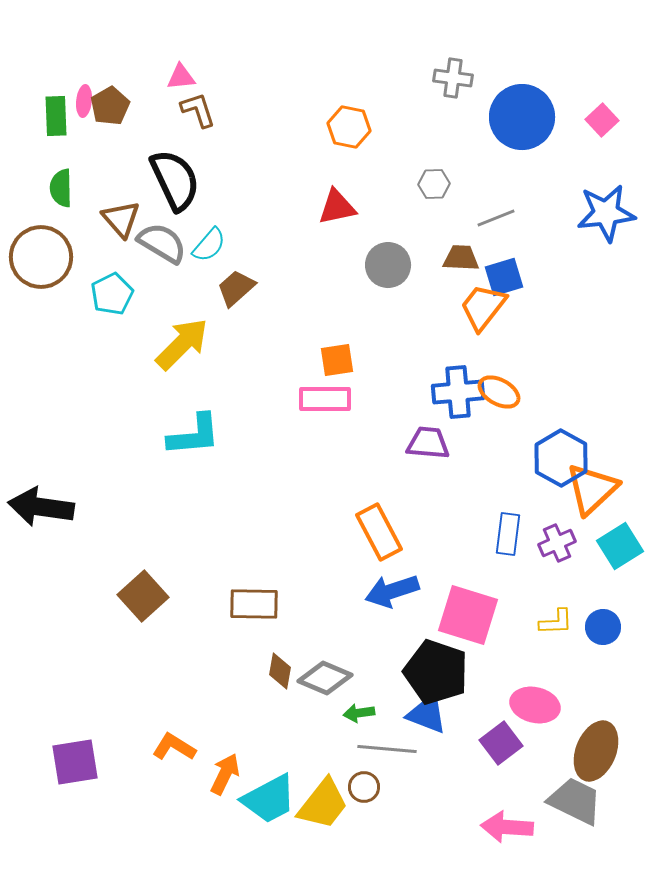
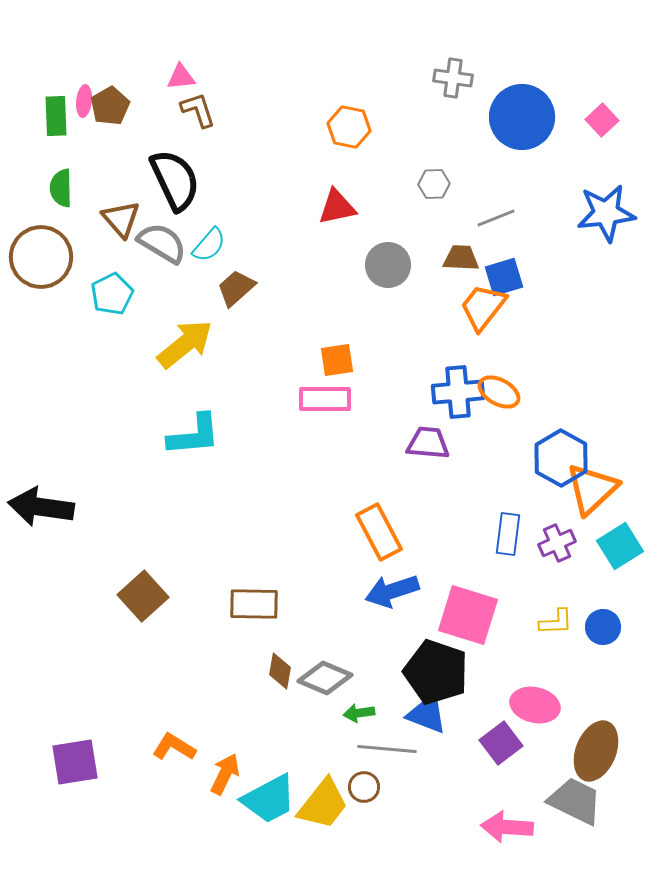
yellow arrow at (182, 344): moved 3 px right; rotated 6 degrees clockwise
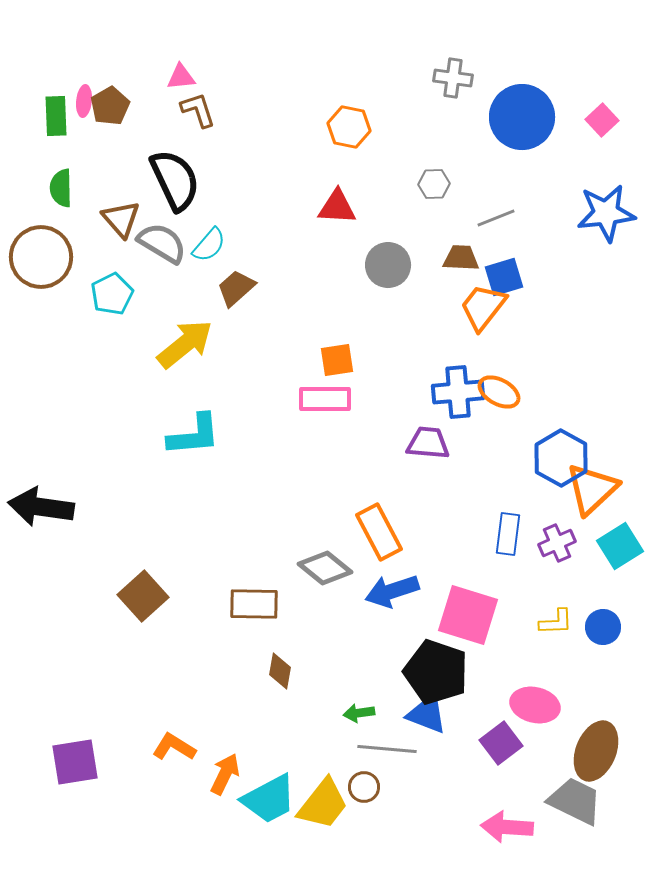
red triangle at (337, 207): rotated 15 degrees clockwise
gray diamond at (325, 678): moved 110 px up; rotated 16 degrees clockwise
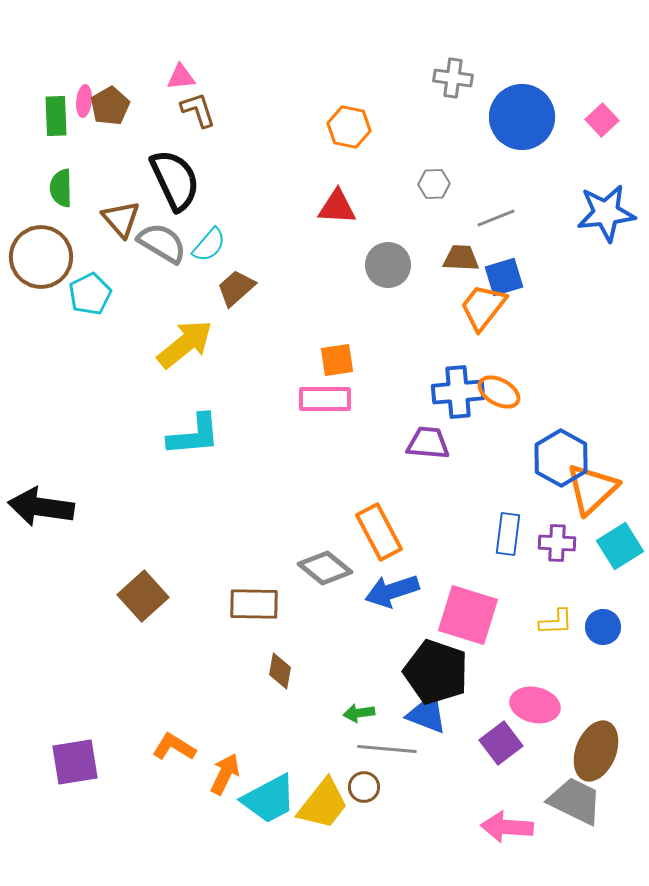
cyan pentagon at (112, 294): moved 22 px left
purple cross at (557, 543): rotated 27 degrees clockwise
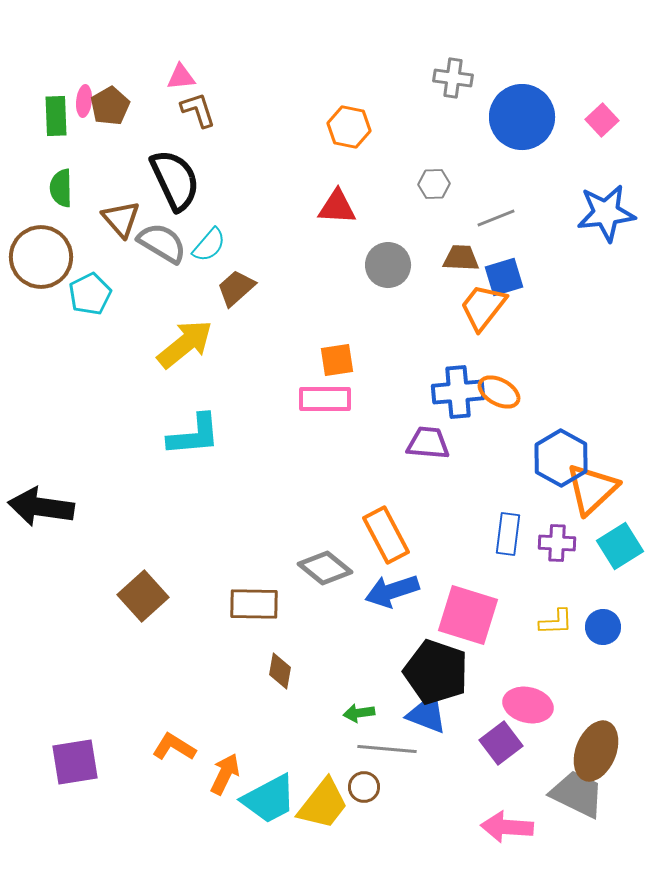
orange rectangle at (379, 532): moved 7 px right, 3 px down
pink ellipse at (535, 705): moved 7 px left
gray trapezoid at (575, 801): moved 2 px right, 7 px up
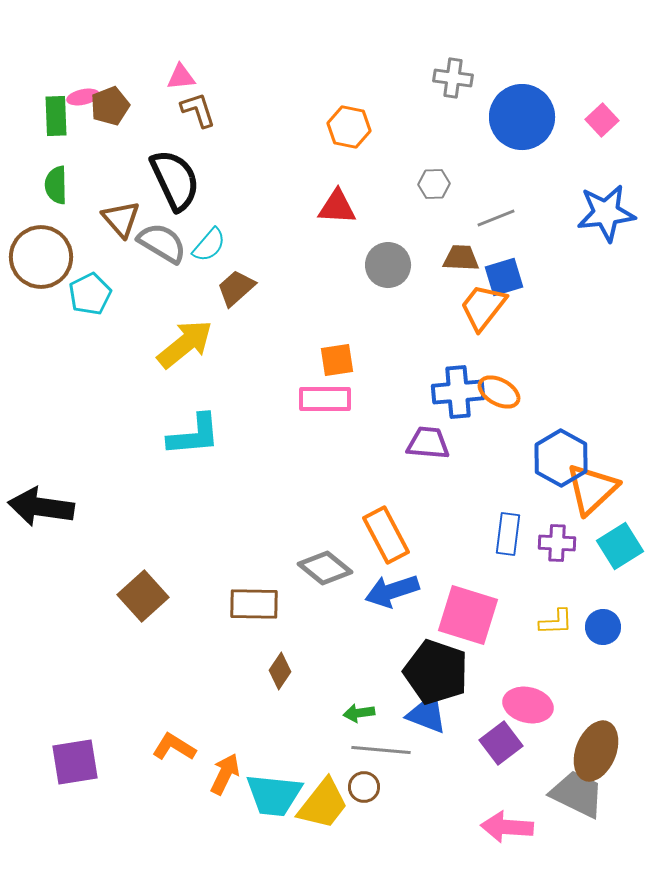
pink ellipse at (84, 101): moved 1 px left, 4 px up; rotated 72 degrees clockwise
brown pentagon at (110, 106): rotated 9 degrees clockwise
green semicircle at (61, 188): moved 5 px left, 3 px up
brown diamond at (280, 671): rotated 24 degrees clockwise
gray line at (387, 749): moved 6 px left, 1 px down
cyan trapezoid at (269, 799): moved 5 px right, 4 px up; rotated 34 degrees clockwise
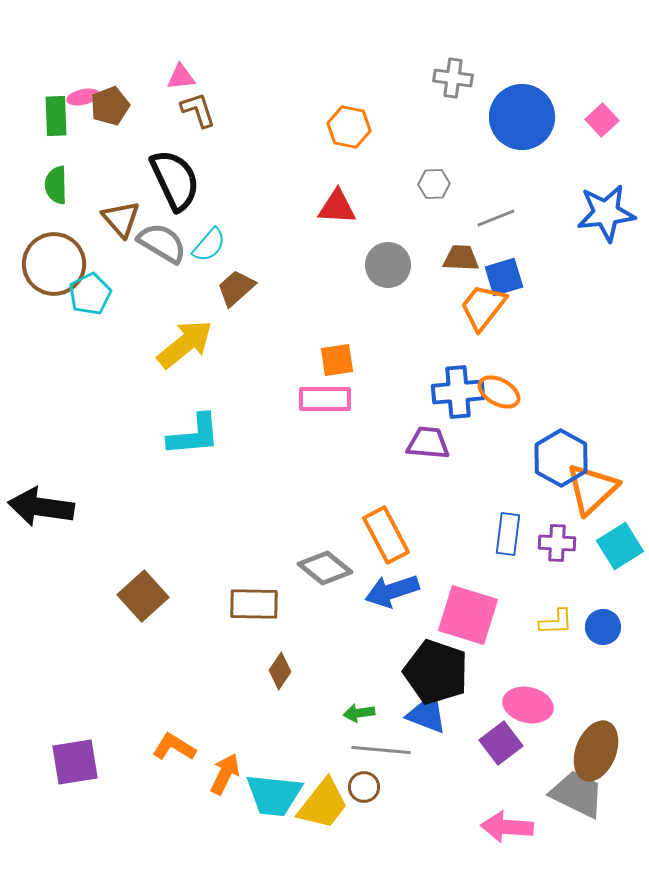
brown circle at (41, 257): moved 13 px right, 7 px down
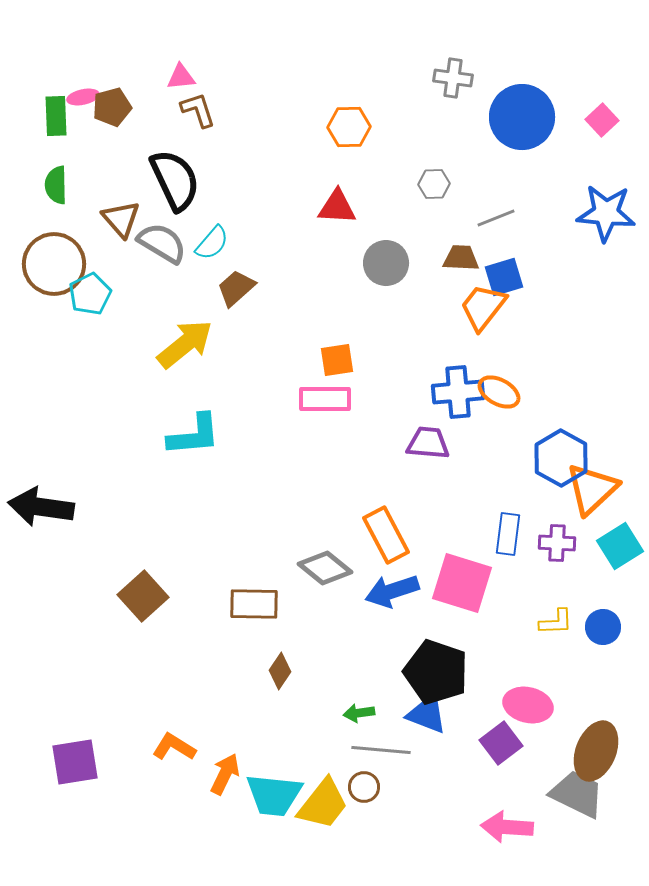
brown pentagon at (110, 106): moved 2 px right, 1 px down; rotated 6 degrees clockwise
orange hexagon at (349, 127): rotated 12 degrees counterclockwise
blue star at (606, 213): rotated 12 degrees clockwise
cyan semicircle at (209, 245): moved 3 px right, 2 px up
gray circle at (388, 265): moved 2 px left, 2 px up
pink square at (468, 615): moved 6 px left, 32 px up
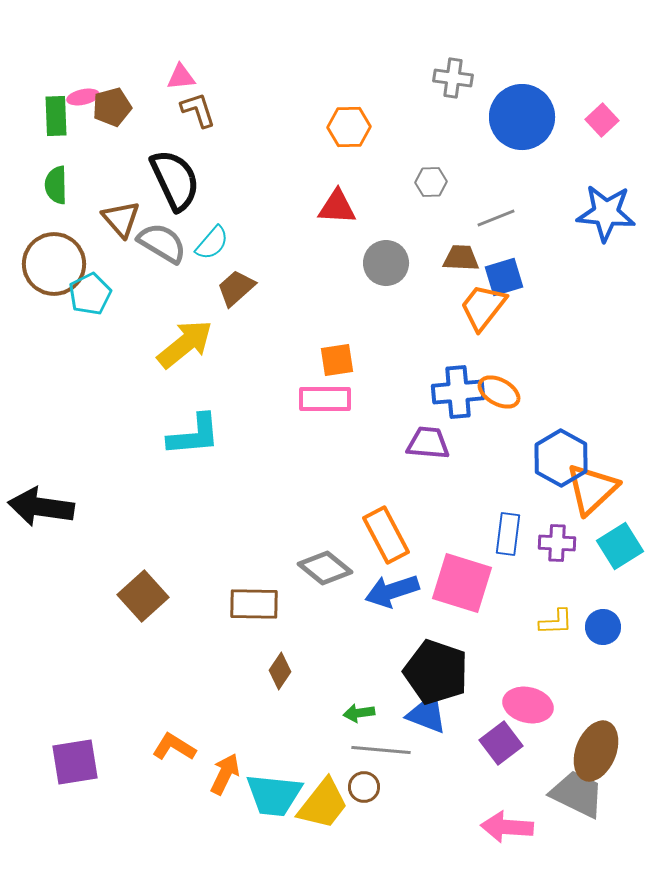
gray hexagon at (434, 184): moved 3 px left, 2 px up
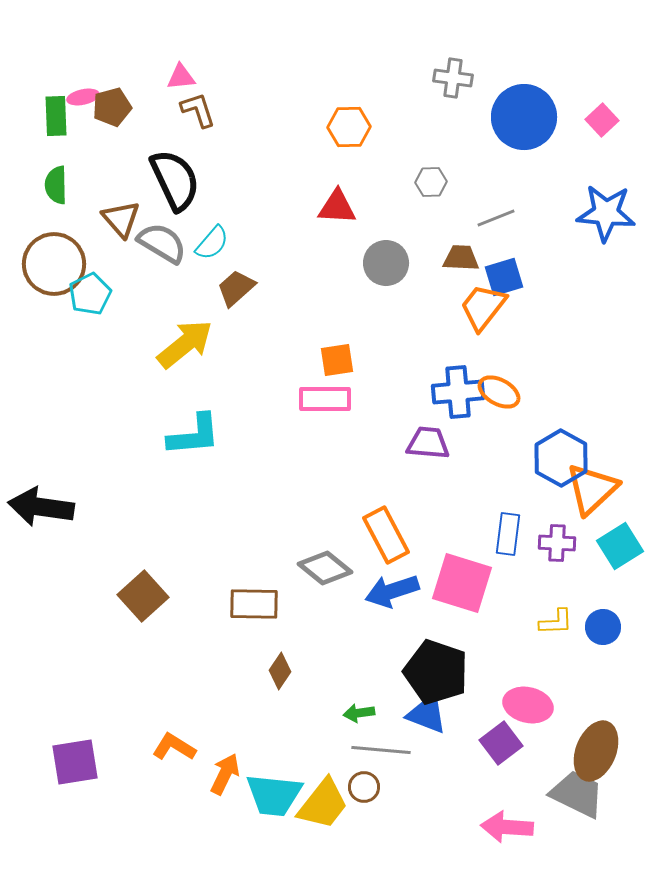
blue circle at (522, 117): moved 2 px right
